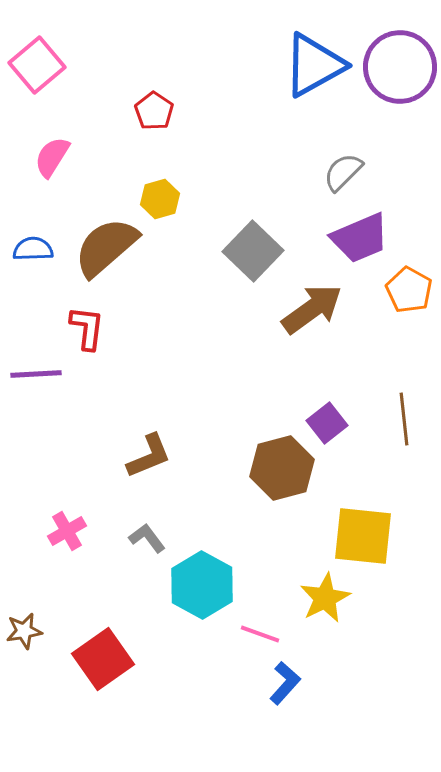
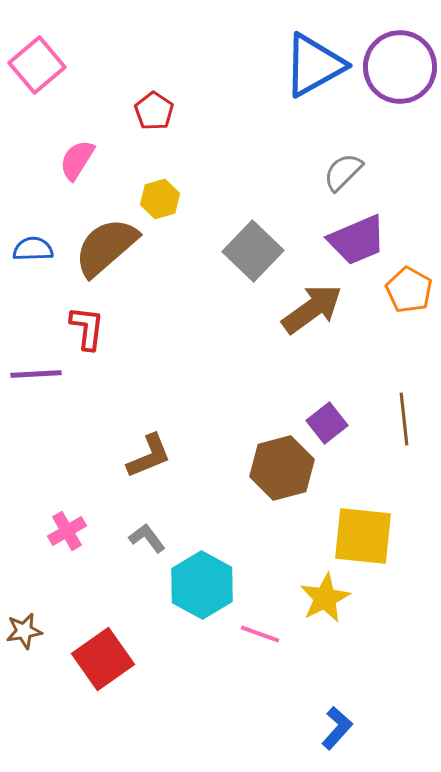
pink semicircle: moved 25 px right, 3 px down
purple trapezoid: moved 3 px left, 2 px down
blue L-shape: moved 52 px right, 45 px down
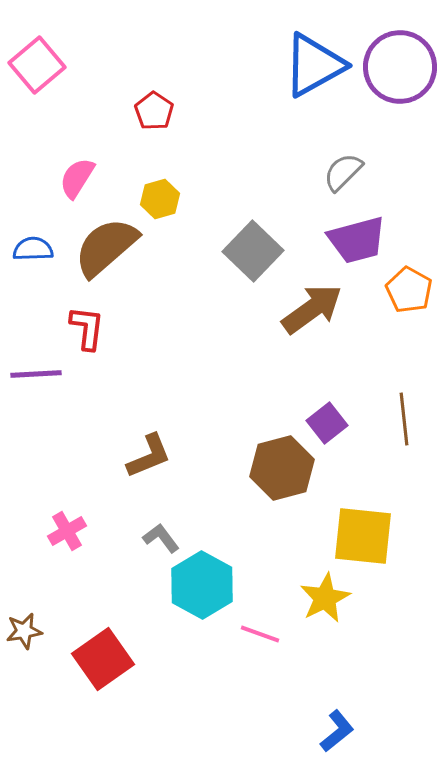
pink semicircle: moved 18 px down
purple trapezoid: rotated 8 degrees clockwise
gray L-shape: moved 14 px right
blue L-shape: moved 3 px down; rotated 9 degrees clockwise
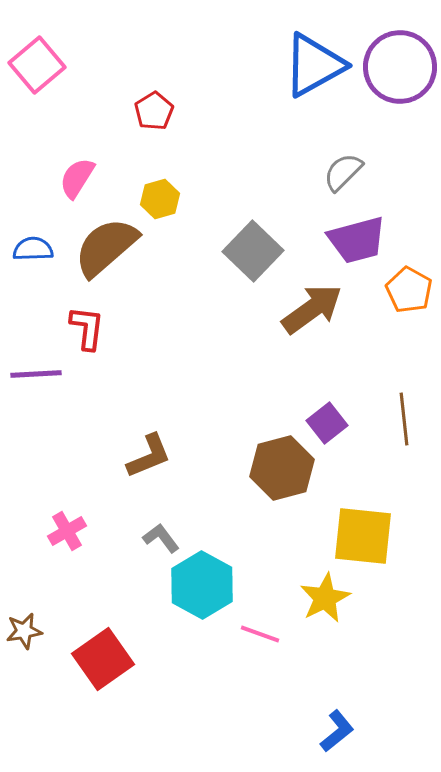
red pentagon: rotated 6 degrees clockwise
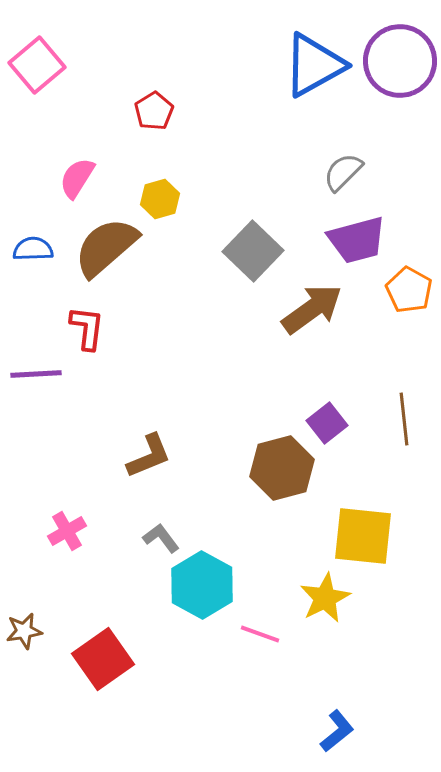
purple circle: moved 6 px up
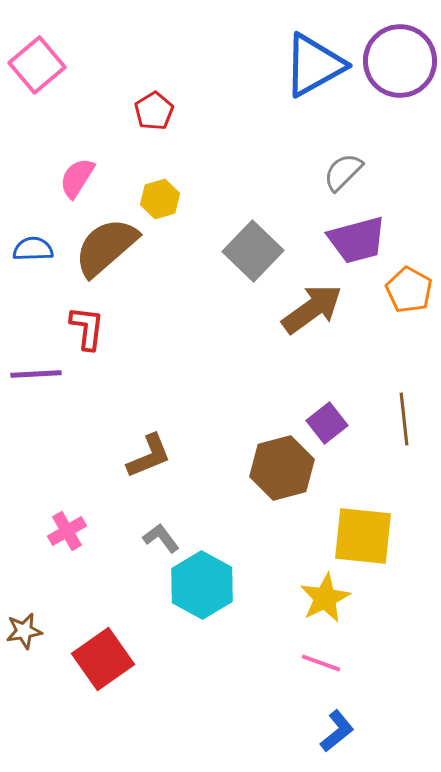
pink line: moved 61 px right, 29 px down
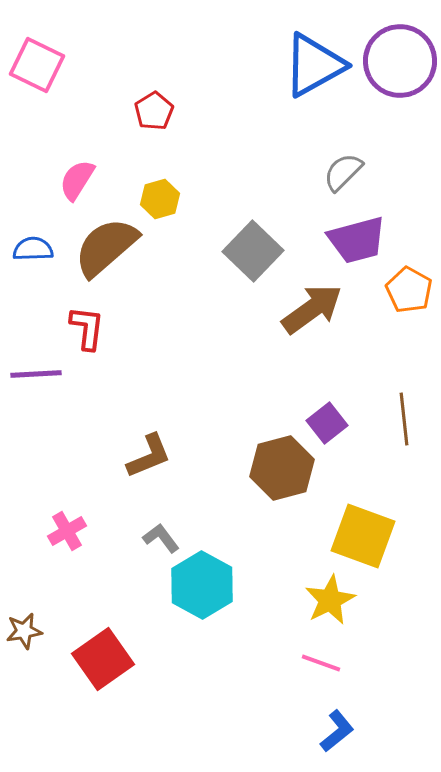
pink square: rotated 24 degrees counterclockwise
pink semicircle: moved 2 px down
yellow square: rotated 14 degrees clockwise
yellow star: moved 5 px right, 2 px down
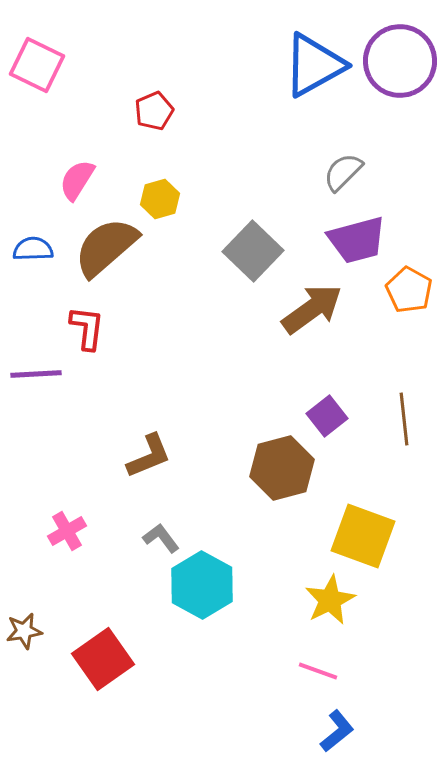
red pentagon: rotated 9 degrees clockwise
purple square: moved 7 px up
pink line: moved 3 px left, 8 px down
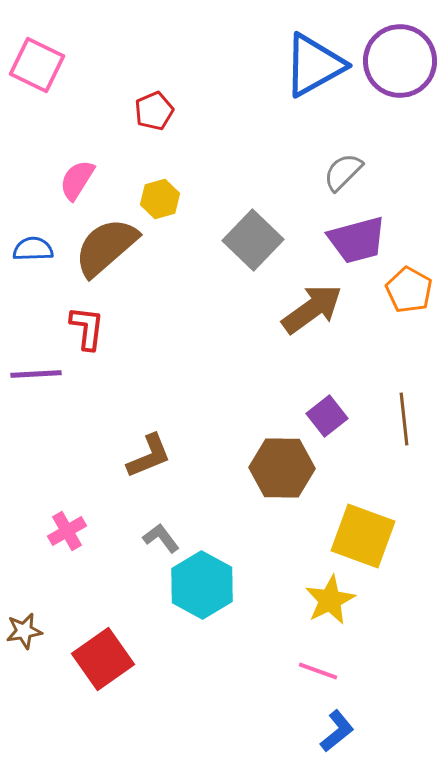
gray square: moved 11 px up
brown hexagon: rotated 16 degrees clockwise
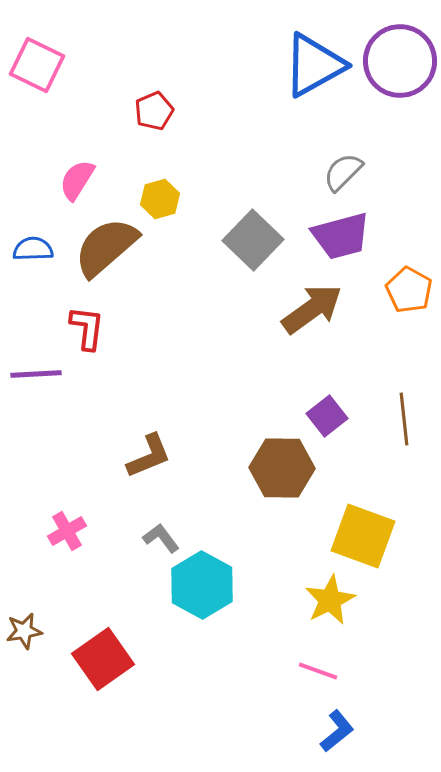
purple trapezoid: moved 16 px left, 4 px up
